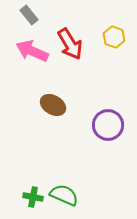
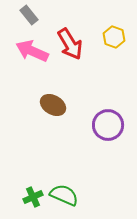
green cross: rotated 36 degrees counterclockwise
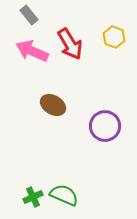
purple circle: moved 3 px left, 1 px down
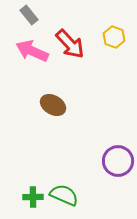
red arrow: rotated 12 degrees counterclockwise
purple circle: moved 13 px right, 35 px down
green cross: rotated 24 degrees clockwise
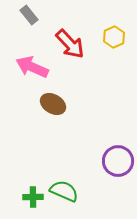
yellow hexagon: rotated 15 degrees clockwise
pink arrow: moved 16 px down
brown ellipse: moved 1 px up
green semicircle: moved 4 px up
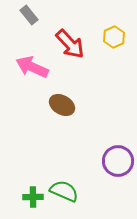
brown ellipse: moved 9 px right, 1 px down
